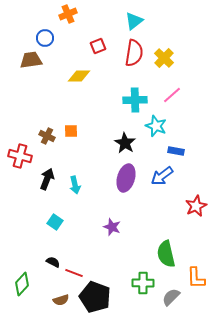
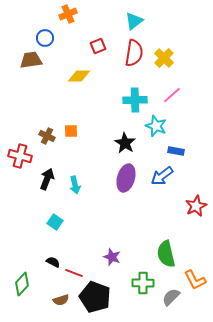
purple star: moved 30 px down
orange L-shape: moved 1 px left, 2 px down; rotated 25 degrees counterclockwise
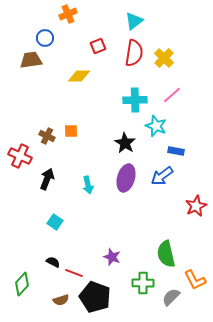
red cross: rotated 10 degrees clockwise
cyan arrow: moved 13 px right
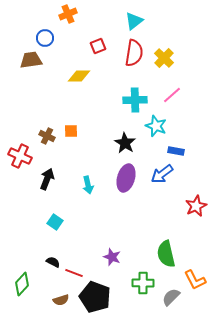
blue arrow: moved 2 px up
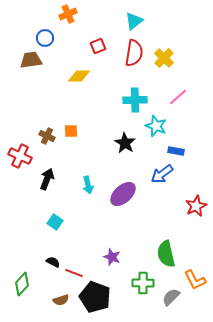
pink line: moved 6 px right, 2 px down
purple ellipse: moved 3 px left, 16 px down; rotated 32 degrees clockwise
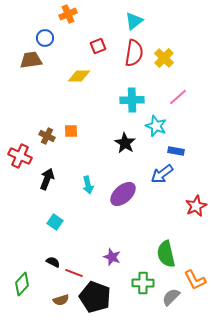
cyan cross: moved 3 px left
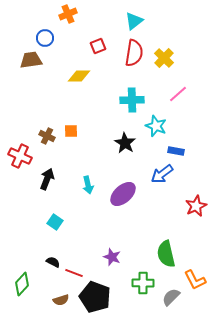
pink line: moved 3 px up
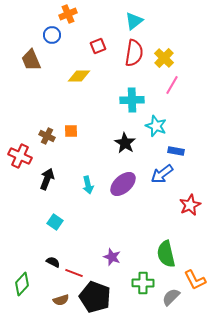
blue circle: moved 7 px right, 3 px up
brown trapezoid: rotated 105 degrees counterclockwise
pink line: moved 6 px left, 9 px up; rotated 18 degrees counterclockwise
purple ellipse: moved 10 px up
red star: moved 6 px left, 1 px up
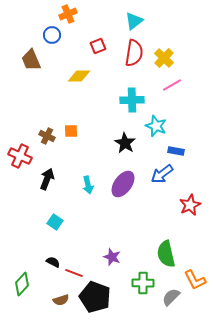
pink line: rotated 30 degrees clockwise
purple ellipse: rotated 12 degrees counterclockwise
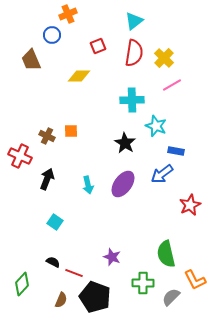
brown semicircle: rotated 49 degrees counterclockwise
